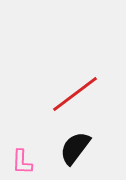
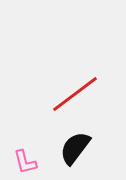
pink L-shape: moved 3 px right; rotated 16 degrees counterclockwise
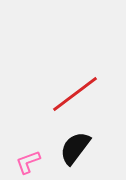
pink L-shape: moved 3 px right; rotated 84 degrees clockwise
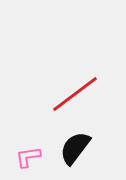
pink L-shape: moved 5 px up; rotated 12 degrees clockwise
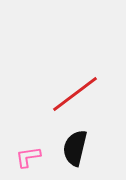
black semicircle: rotated 24 degrees counterclockwise
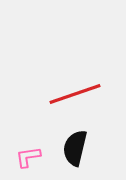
red line: rotated 18 degrees clockwise
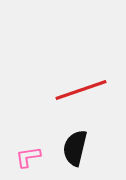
red line: moved 6 px right, 4 px up
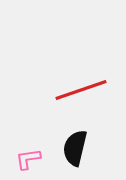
pink L-shape: moved 2 px down
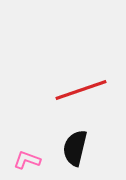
pink L-shape: moved 1 px left, 1 px down; rotated 28 degrees clockwise
